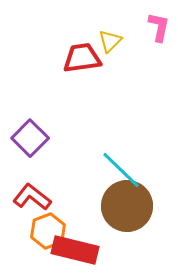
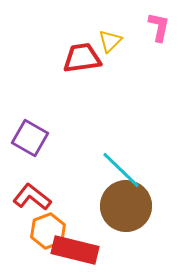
purple square: rotated 15 degrees counterclockwise
brown circle: moved 1 px left
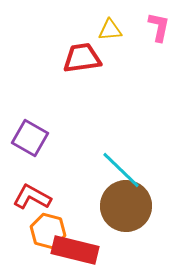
yellow triangle: moved 11 px up; rotated 40 degrees clockwise
red L-shape: rotated 9 degrees counterclockwise
orange hexagon: rotated 24 degrees counterclockwise
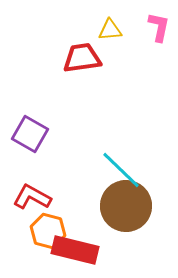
purple square: moved 4 px up
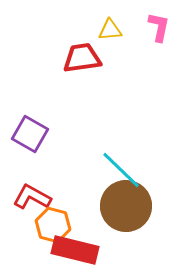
orange hexagon: moved 5 px right, 6 px up
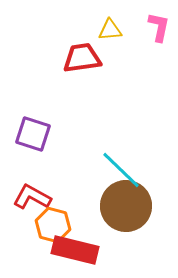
purple square: moved 3 px right; rotated 12 degrees counterclockwise
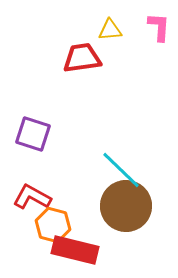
pink L-shape: rotated 8 degrees counterclockwise
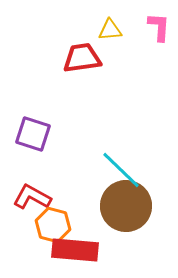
red rectangle: rotated 9 degrees counterclockwise
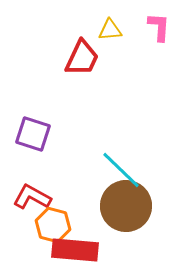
red trapezoid: rotated 123 degrees clockwise
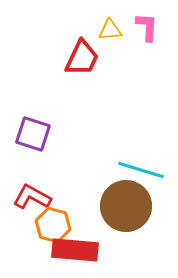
pink L-shape: moved 12 px left
cyan line: moved 20 px right; rotated 27 degrees counterclockwise
